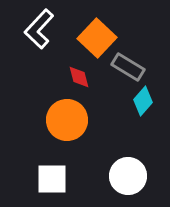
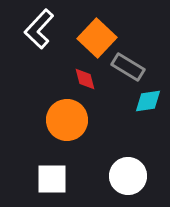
red diamond: moved 6 px right, 2 px down
cyan diamond: moved 5 px right; rotated 40 degrees clockwise
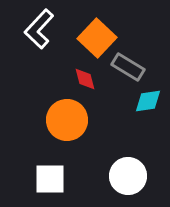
white square: moved 2 px left
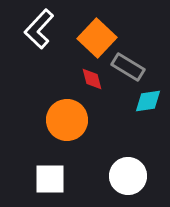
red diamond: moved 7 px right
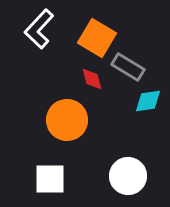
orange square: rotated 12 degrees counterclockwise
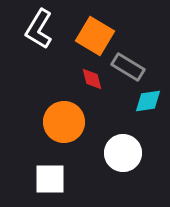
white L-shape: rotated 12 degrees counterclockwise
orange square: moved 2 px left, 2 px up
orange circle: moved 3 px left, 2 px down
white circle: moved 5 px left, 23 px up
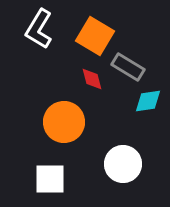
white circle: moved 11 px down
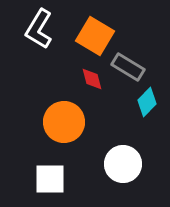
cyan diamond: moved 1 px left, 1 px down; rotated 36 degrees counterclockwise
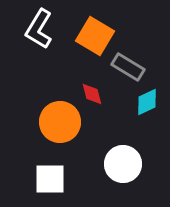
red diamond: moved 15 px down
cyan diamond: rotated 20 degrees clockwise
orange circle: moved 4 px left
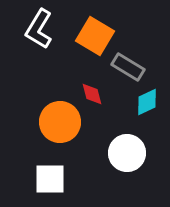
white circle: moved 4 px right, 11 px up
